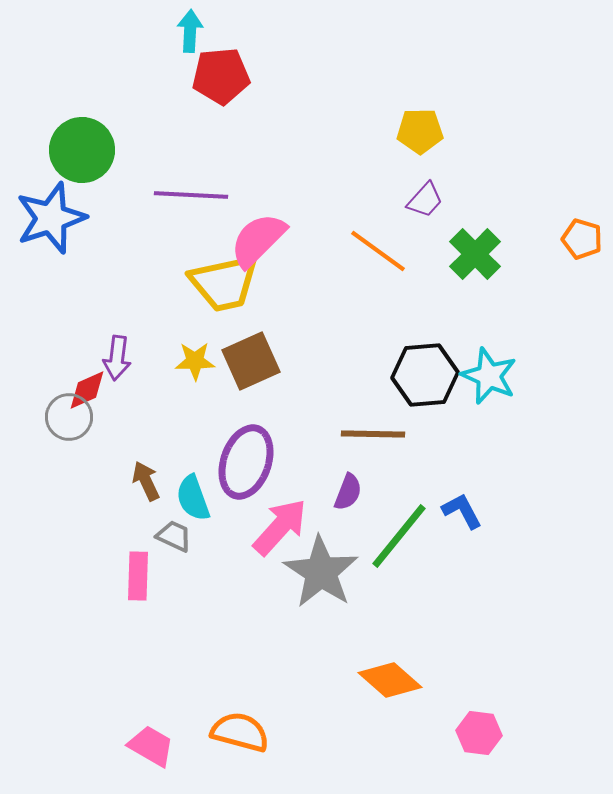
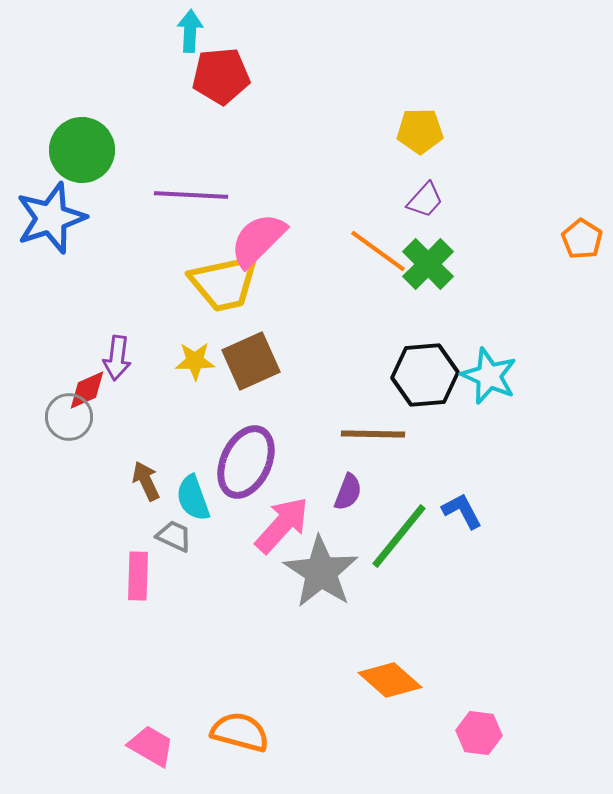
orange pentagon: rotated 15 degrees clockwise
green cross: moved 47 px left, 10 px down
purple ellipse: rotated 6 degrees clockwise
pink arrow: moved 2 px right, 2 px up
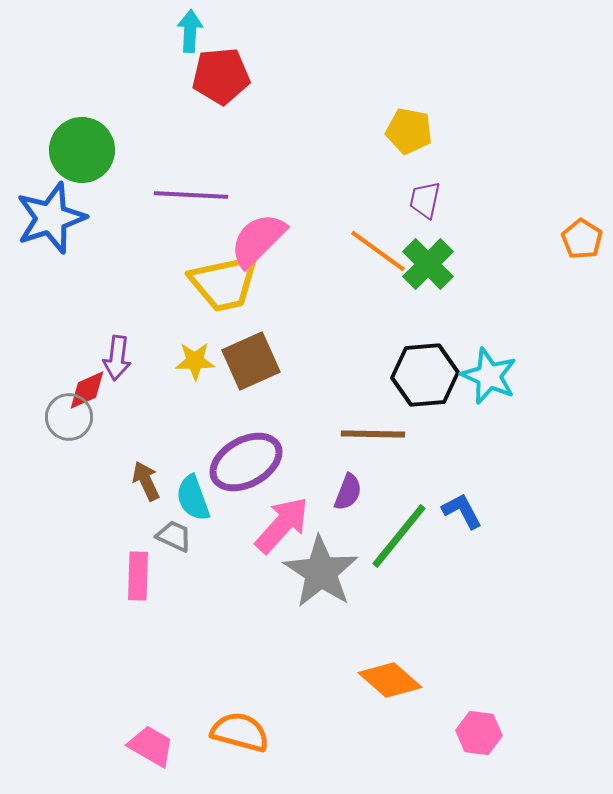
yellow pentagon: moved 11 px left; rotated 12 degrees clockwise
purple trapezoid: rotated 150 degrees clockwise
purple ellipse: rotated 36 degrees clockwise
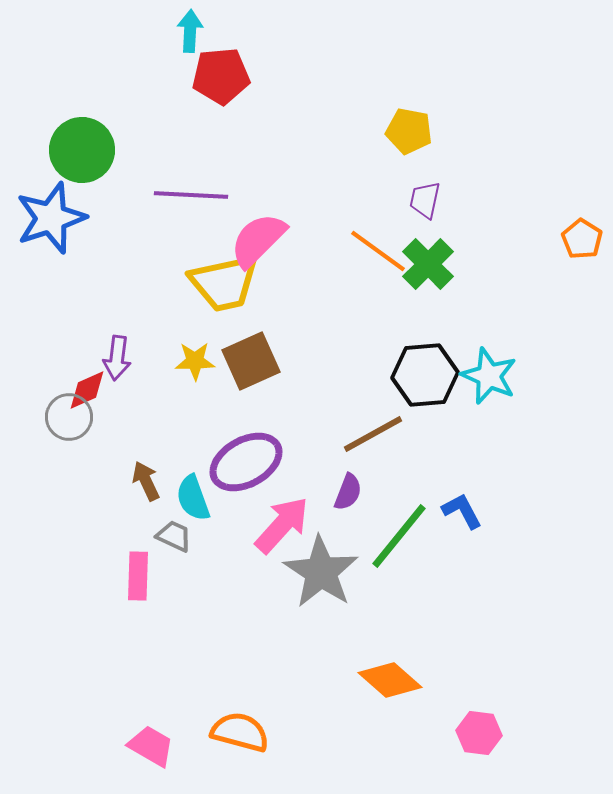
brown line: rotated 30 degrees counterclockwise
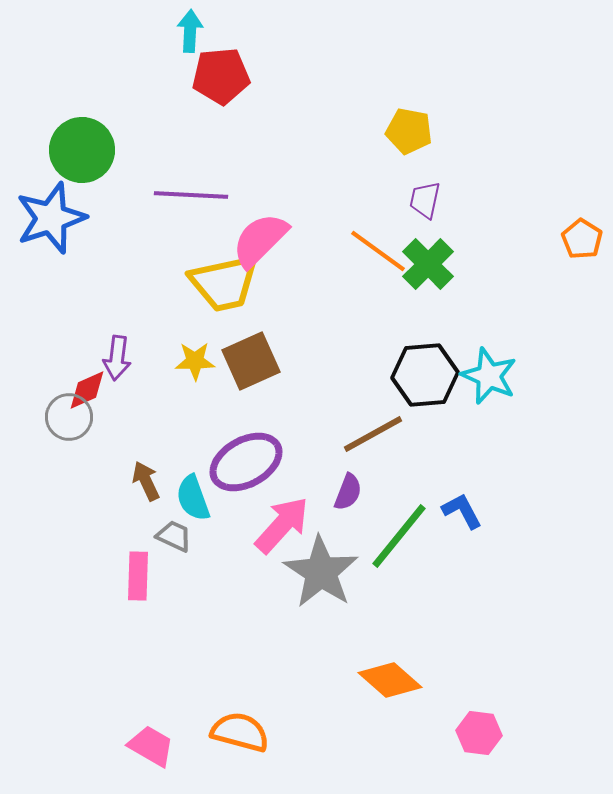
pink semicircle: moved 2 px right
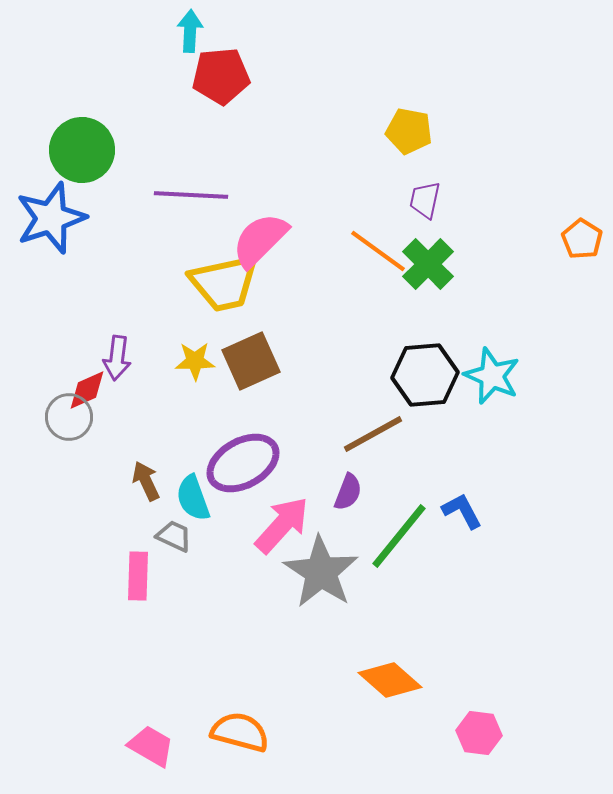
cyan star: moved 3 px right
purple ellipse: moved 3 px left, 1 px down
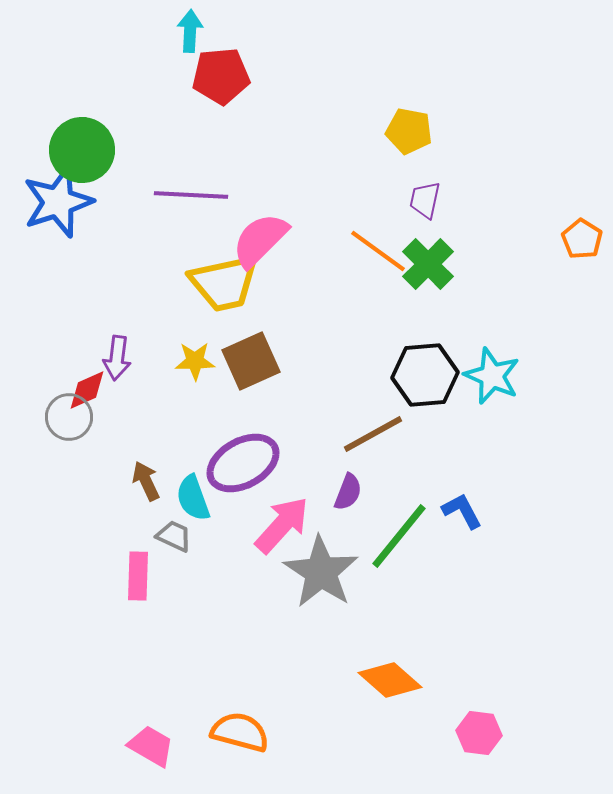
blue star: moved 7 px right, 16 px up
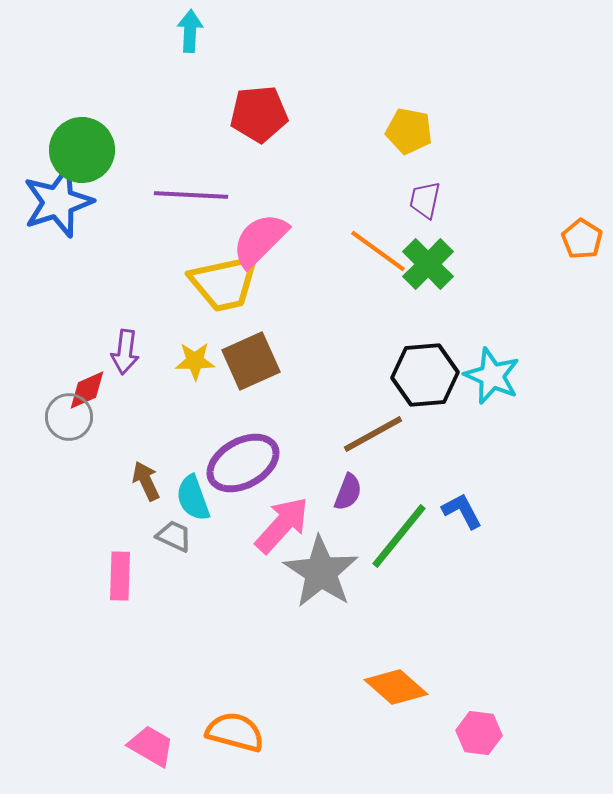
red pentagon: moved 38 px right, 38 px down
purple arrow: moved 8 px right, 6 px up
pink rectangle: moved 18 px left
orange diamond: moved 6 px right, 7 px down
orange semicircle: moved 5 px left
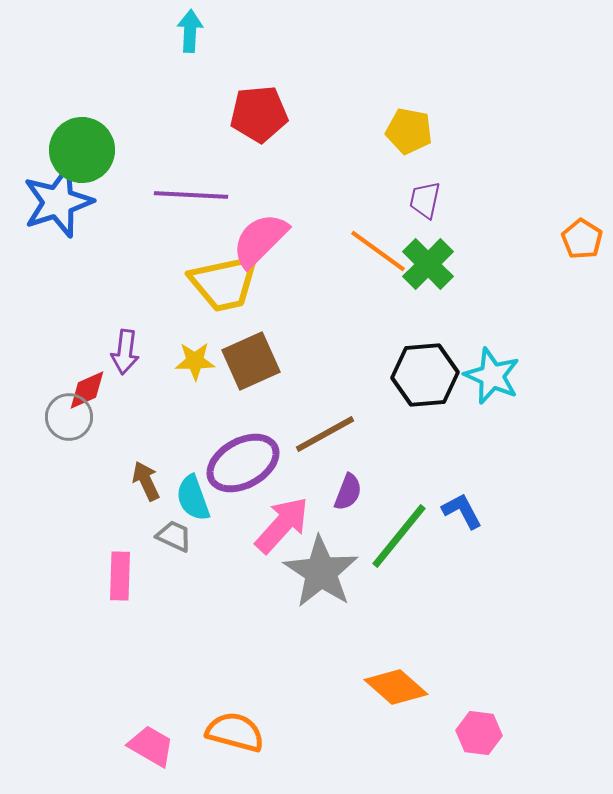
brown line: moved 48 px left
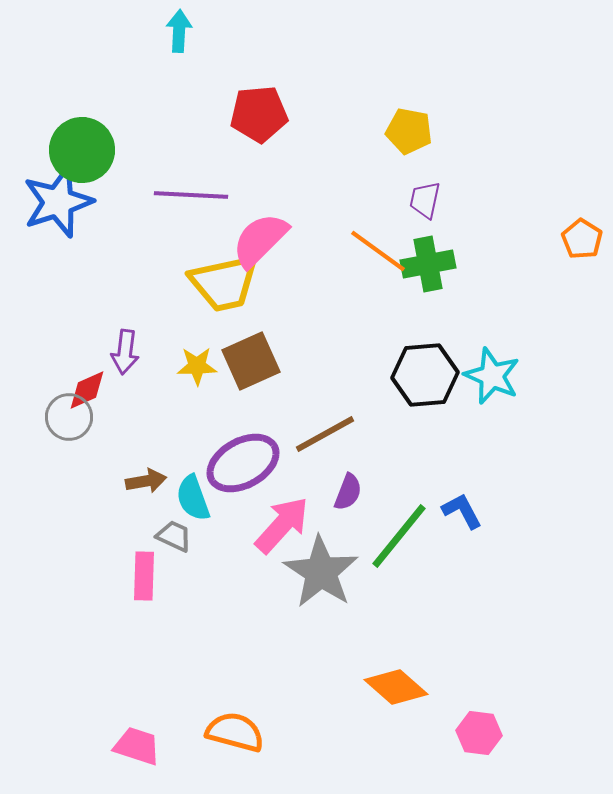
cyan arrow: moved 11 px left
green cross: rotated 34 degrees clockwise
yellow star: moved 2 px right, 5 px down
brown arrow: rotated 105 degrees clockwise
pink rectangle: moved 24 px right
pink trapezoid: moved 14 px left; rotated 12 degrees counterclockwise
